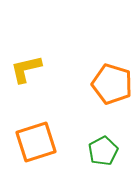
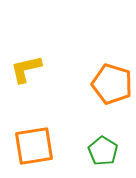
orange square: moved 2 px left, 4 px down; rotated 9 degrees clockwise
green pentagon: rotated 12 degrees counterclockwise
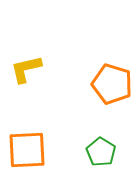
orange square: moved 7 px left, 4 px down; rotated 6 degrees clockwise
green pentagon: moved 2 px left, 1 px down
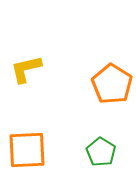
orange pentagon: rotated 15 degrees clockwise
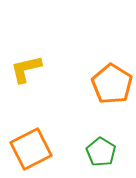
orange square: moved 4 px right, 1 px up; rotated 24 degrees counterclockwise
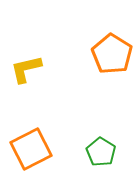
orange pentagon: moved 30 px up
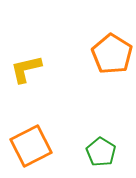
orange square: moved 3 px up
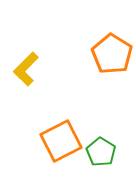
yellow L-shape: rotated 32 degrees counterclockwise
orange square: moved 30 px right, 5 px up
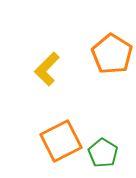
yellow L-shape: moved 21 px right
green pentagon: moved 2 px right, 1 px down
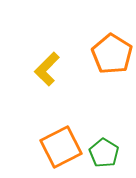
orange square: moved 6 px down
green pentagon: moved 1 px right
